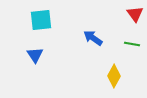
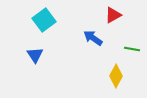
red triangle: moved 22 px left, 1 px down; rotated 36 degrees clockwise
cyan square: moved 3 px right; rotated 30 degrees counterclockwise
green line: moved 5 px down
yellow diamond: moved 2 px right
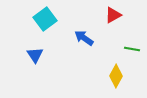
cyan square: moved 1 px right, 1 px up
blue arrow: moved 9 px left
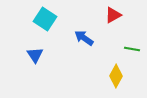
cyan square: rotated 20 degrees counterclockwise
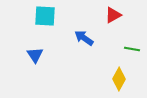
cyan square: moved 3 px up; rotated 30 degrees counterclockwise
yellow diamond: moved 3 px right, 3 px down
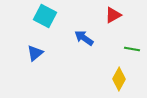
cyan square: rotated 25 degrees clockwise
blue triangle: moved 2 px up; rotated 24 degrees clockwise
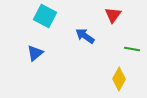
red triangle: rotated 24 degrees counterclockwise
blue arrow: moved 1 px right, 2 px up
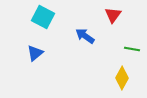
cyan square: moved 2 px left, 1 px down
yellow diamond: moved 3 px right, 1 px up
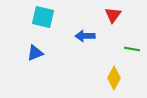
cyan square: rotated 15 degrees counterclockwise
blue arrow: rotated 36 degrees counterclockwise
blue triangle: rotated 18 degrees clockwise
yellow diamond: moved 8 px left
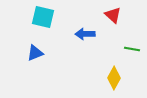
red triangle: rotated 24 degrees counterclockwise
blue arrow: moved 2 px up
